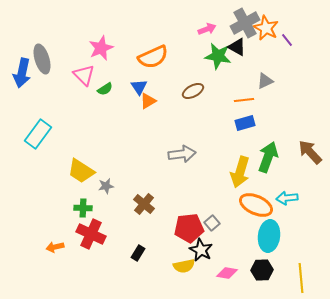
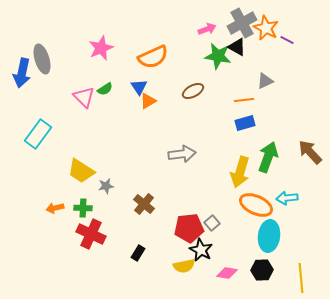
gray cross: moved 3 px left
purple line: rotated 24 degrees counterclockwise
pink triangle: moved 22 px down
orange arrow: moved 39 px up
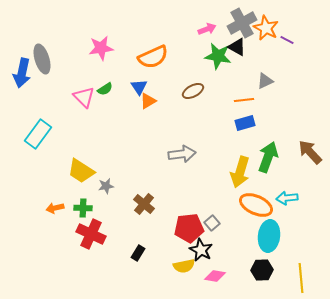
pink star: rotated 15 degrees clockwise
pink diamond: moved 12 px left, 3 px down
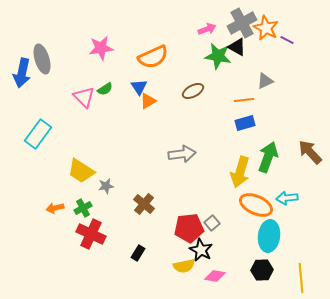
green cross: rotated 30 degrees counterclockwise
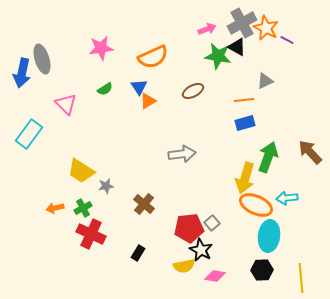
pink triangle: moved 18 px left, 7 px down
cyan rectangle: moved 9 px left
yellow arrow: moved 5 px right, 6 px down
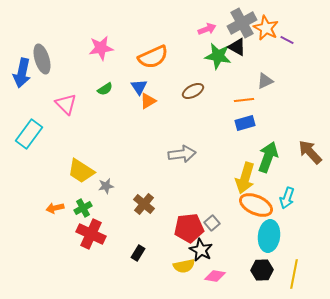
cyan arrow: rotated 65 degrees counterclockwise
yellow line: moved 7 px left, 4 px up; rotated 16 degrees clockwise
